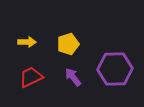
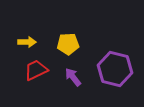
yellow pentagon: rotated 15 degrees clockwise
purple hexagon: rotated 16 degrees clockwise
red trapezoid: moved 5 px right, 7 px up
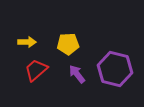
red trapezoid: rotated 15 degrees counterclockwise
purple arrow: moved 4 px right, 3 px up
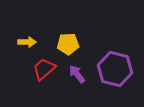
red trapezoid: moved 8 px right, 1 px up
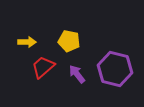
yellow pentagon: moved 1 px right, 3 px up; rotated 15 degrees clockwise
red trapezoid: moved 1 px left, 2 px up
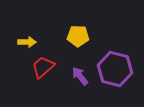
yellow pentagon: moved 9 px right, 5 px up; rotated 10 degrees counterclockwise
purple arrow: moved 3 px right, 2 px down
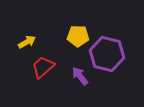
yellow arrow: rotated 30 degrees counterclockwise
purple hexagon: moved 8 px left, 15 px up
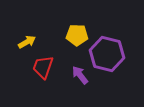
yellow pentagon: moved 1 px left, 1 px up
red trapezoid: rotated 30 degrees counterclockwise
purple arrow: moved 1 px up
